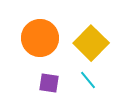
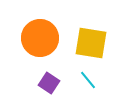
yellow square: rotated 36 degrees counterclockwise
purple square: rotated 25 degrees clockwise
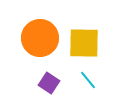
yellow square: moved 7 px left; rotated 8 degrees counterclockwise
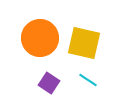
yellow square: rotated 12 degrees clockwise
cyan line: rotated 18 degrees counterclockwise
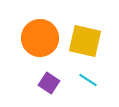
yellow square: moved 1 px right, 2 px up
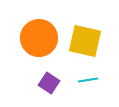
orange circle: moved 1 px left
cyan line: rotated 42 degrees counterclockwise
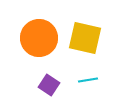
yellow square: moved 3 px up
purple square: moved 2 px down
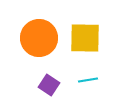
yellow square: rotated 12 degrees counterclockwise
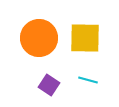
cyan line: rotated 24 degrees clockwise
